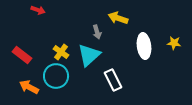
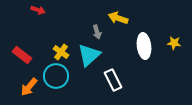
orange arrow: rotated 78 degrees counterclockwise
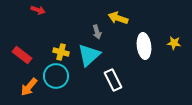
yellow cross: rotated 21 degrees counterclockwise
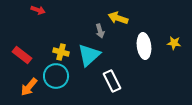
gray arrow: moved 3 px right, 1 px up
white rectangle: moved 1 px left, 1 px down
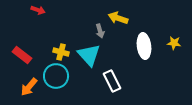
cyan triangle: rotated 30 degrees counterclockwise
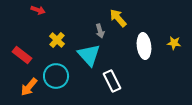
yellow arrow: rotated 30 degrees clockwise
yellow cross: moved 4 px left, 12 px up; rotated 28 degrees clockwise
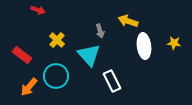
yellow arrow: moved 10 px right, 3 px down; rotated 30 degrees counterclockwise
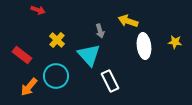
yellow star: moved 1 px right, 1 px up
white rectangle: moved 2 px left
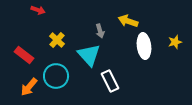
yellow star: rotated 24 degrees counterclockwise
red rectangle: moved 2 px right
